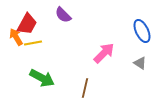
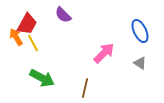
blue ellipse: moved 2 px left
yellow line: rotated 72 degrees clockwise
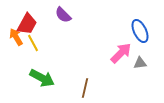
pink arrow: moved 17 px right
gray triangle: rotated 40 degrees counterclockwise
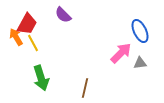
green arrow: moved 1 px left; rotated 45 degrees clockwise
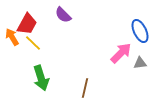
orange arrow: moved 4 px left
yellow line: rotated 18 degrees counterclockwise
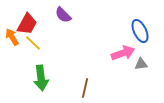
pink arrow: moved 2 px right; rotated 25 degrees clockwise
gray triangle: moved 1 px right, 1 px down
green arrow: rotated 10 degrees clockwise
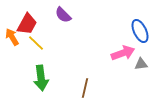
yellow line: moved 3 px right
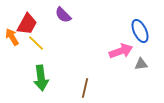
pink arrow: moved 2 px left, 2 px up
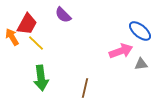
blue ellipse: rotated 25 degrees counterclockwise
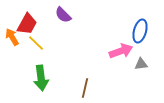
blue ellipse: rotated 65 degrees clockwise
